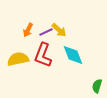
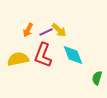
green semicircle: moved 8 px up
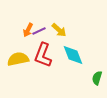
purple line: moved 7 px left, 1 px up
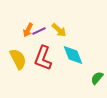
red L-shape: moved 3 px down
yellow semicircle: rotated 75 degrees clockwise
green semicircle: rotated 24 degrees clockwise
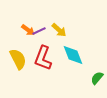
orange arrow: rotated 80 degrees counterclockwise
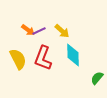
yellow arrow: moved 3 px right, 1 px down
cyan diamond: rotated 20 degrees clockwise
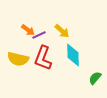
purple line: moved 4 px down
yellow semicircle: rotated 130 degrees clockwise
green semicircle: moved 2 px left
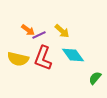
cyan diamond: rotated 35 degrees counterclockwise
